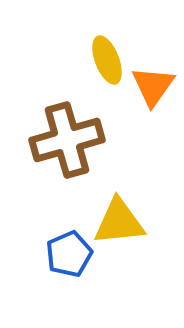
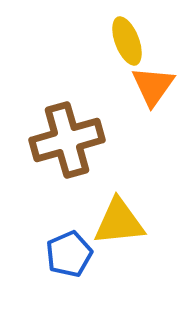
yellow ellipse: moved 20 px right, 19 px up
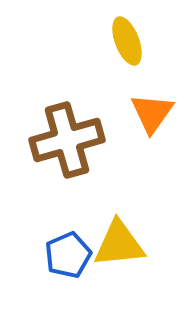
orange triangle: moved 1 px left, 27 px down
yellow triangle: moved 22 px down
blue pentagon: moved 1 px left, 1 px down
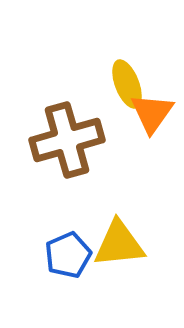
yellow ellipse: moved 43 px down
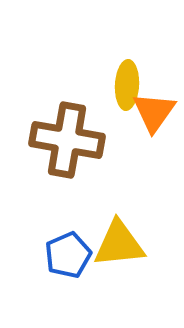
yellow ellipse: moved 1 px down; rotated 24 degrees clockwise
orange triangle: moved 2 px right, 1 px up
brown cross: rotated 26 degrees clockwise
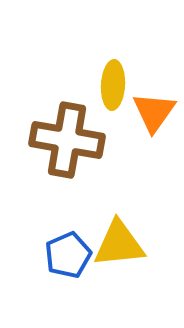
yellow ellipse: moved 14 px left
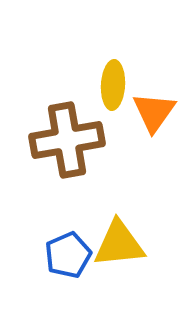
brown cross: rotated 20 degrees counterclockwise
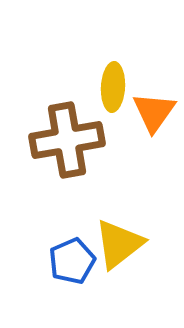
yellow ellipse: moved 2 px down
yellow triangle: rotated 32 degrees counterclockwise
blue pentagon: moved 4 px right, 6 px down
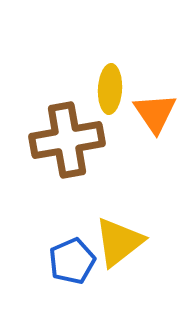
yellow ellipse: moved 3 px left, 2 px down
orange triangle: moved 1 px right, 1 px down; rotated 9 degrees counterclockwise
yellow triangle: moved 2 px up
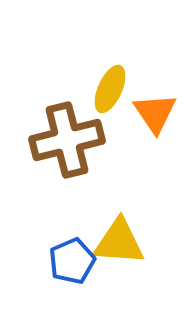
yellow ellipse: rotated 21 degrees clockwise
brown cross: rotated 4 degrees counterclockwise
yellow triangle: rotated 42 degrees clockwise
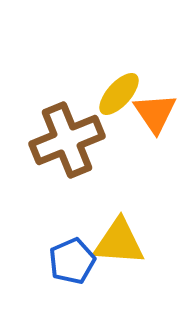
yellow ellipse: moved 9 px right, 5 px down; rotated 18 degrees clockwise
brown cross: rotated 8 degrees counterclockwise
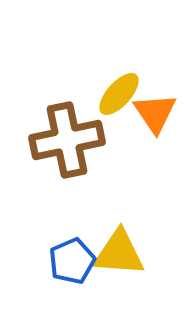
brown cross: rotated 10 degrees clockwise
yellow triangle: moved 11 px down
